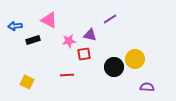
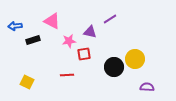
pink triangle: moved 3 px right, 1 px down
purple triangle: moved 3 px up
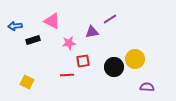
purple triangle: moved 2 px right; rotated 24 degrees counterclockwise
pink star: moved 2 px down
red square: moved 1 px left, 7 px down
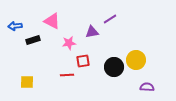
yellow circle: moved 1 px right, 1 px down
yellow square: rotated 24 degrees counterclockwise
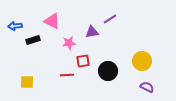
yellow circle: moved 6 px right, 1 px down
black circle: moved 6 px left, 4 px down
purple semicircle: rotated 24 degrees clockwise
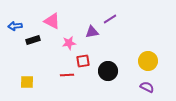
yellow circle: moved 6 px right
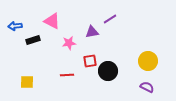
red square: moved 7 px right
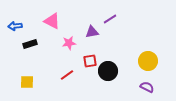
black rectangle: moved 3 px left, 4 px down
red line: rotated 32 degrees counterclockwise
